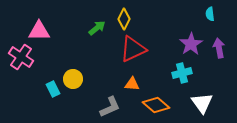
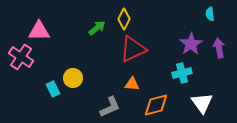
yellow circle: moved 1 px up
orange diamond: rotated 56 degrees counterclockwise
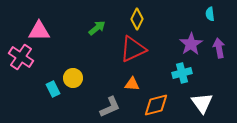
yellow diamond: moved 13 px right
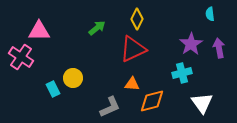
orange diamond: moved 4 px left, 4 px up
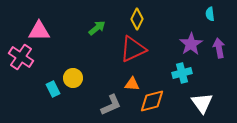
gray L-shape: moved 1 px right, 2 px up
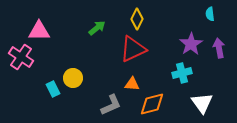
orange diamond: moved 3 px down
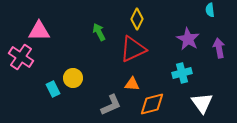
cyan semicircle: moved 4 px up
green arrow: moved 2 px right, 4 px down; rotated 78 degrees counterclockwise
purple star: moved 3 px left, 5 px up; rotated 10 degrees counterclockwise
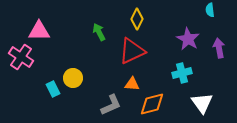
red triangle: moved 1 px left, 2 px down
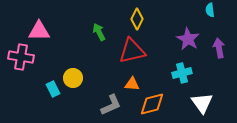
red triangle: rotated 12 degrees clockwise
pink cross: rotated 25 degrees counterclockwise
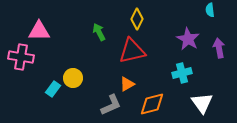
orange triangle: moved 5 px left; rotated 35 degrees counterclockwise
cyan rectangle: rotated 63 degrees clockwise
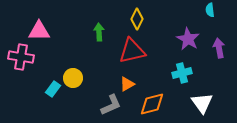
green arrow: rotated 24 degrees clockwise
